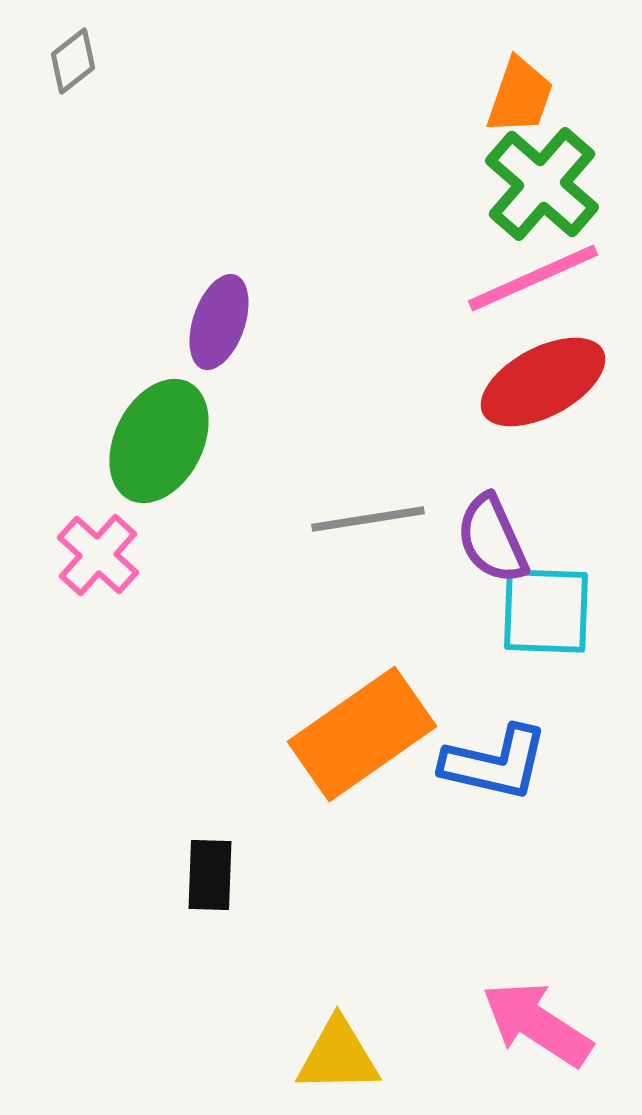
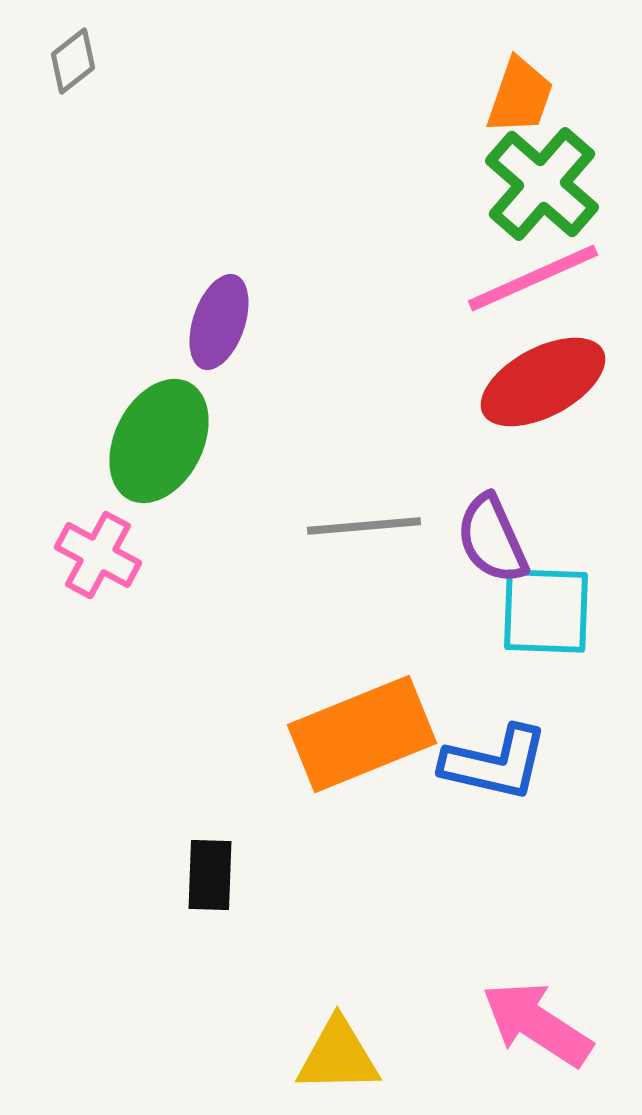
gray line: moved 4 px left, 7 px down; rotated 4 degrees clockwise
pink cross: rotated 14 degrees counterclockwise
orange rectangle: rotated 13 degrees clockwise
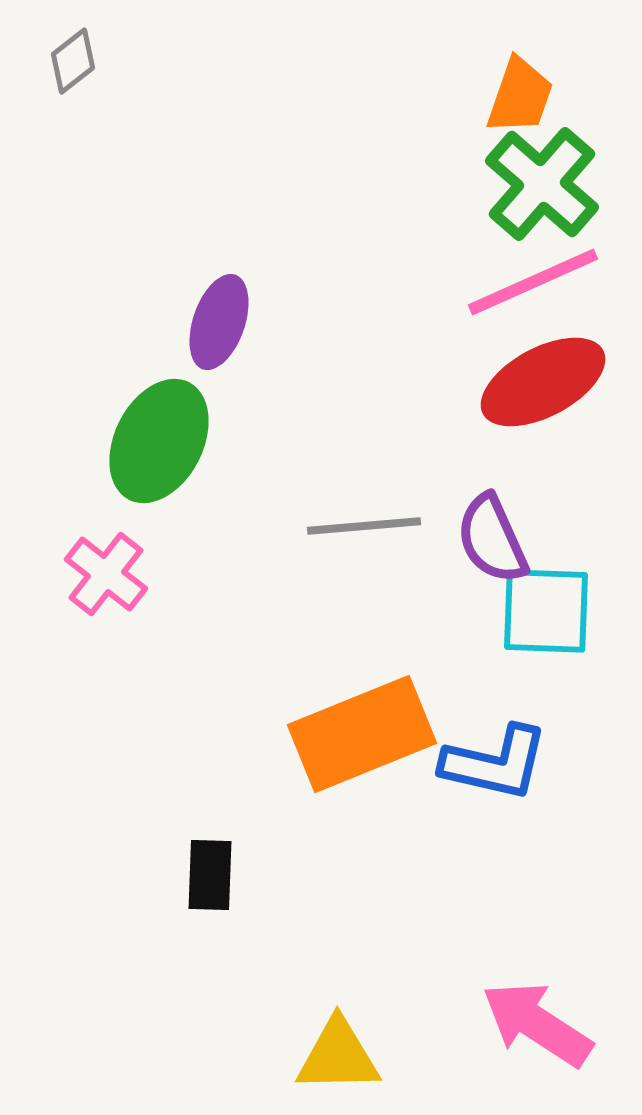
pink line: moved 4 px down
pink cross: moved 8 px right, 19 px down; rotated 10 degrees clockwise
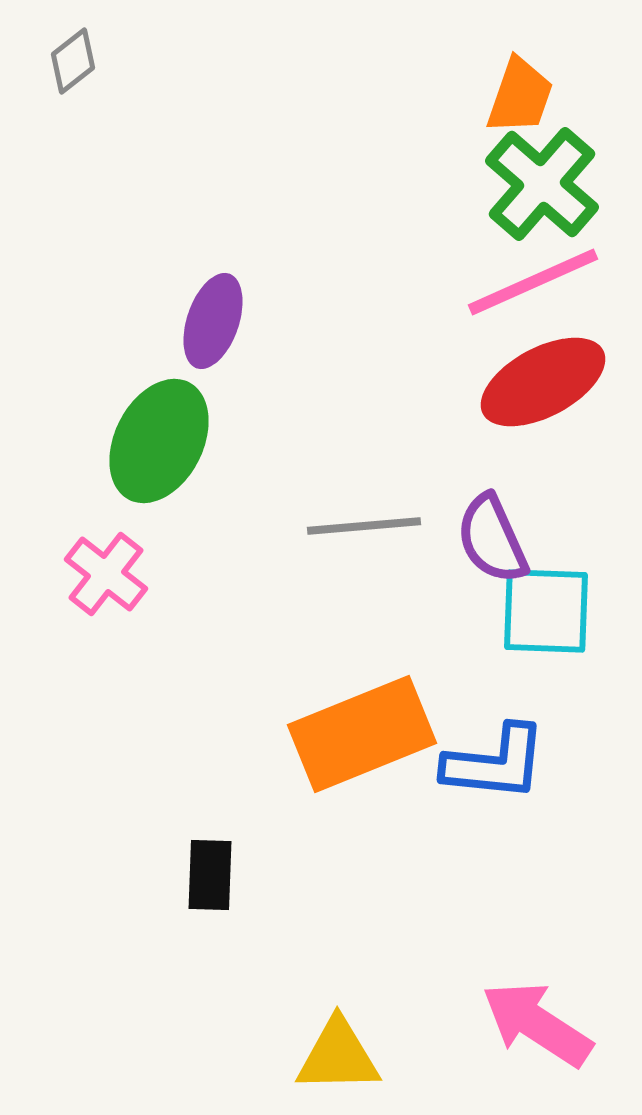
purple ellipse: moved 6 px left, 1 px up
blue L-shape: rotated 7 degrees counterclockwise
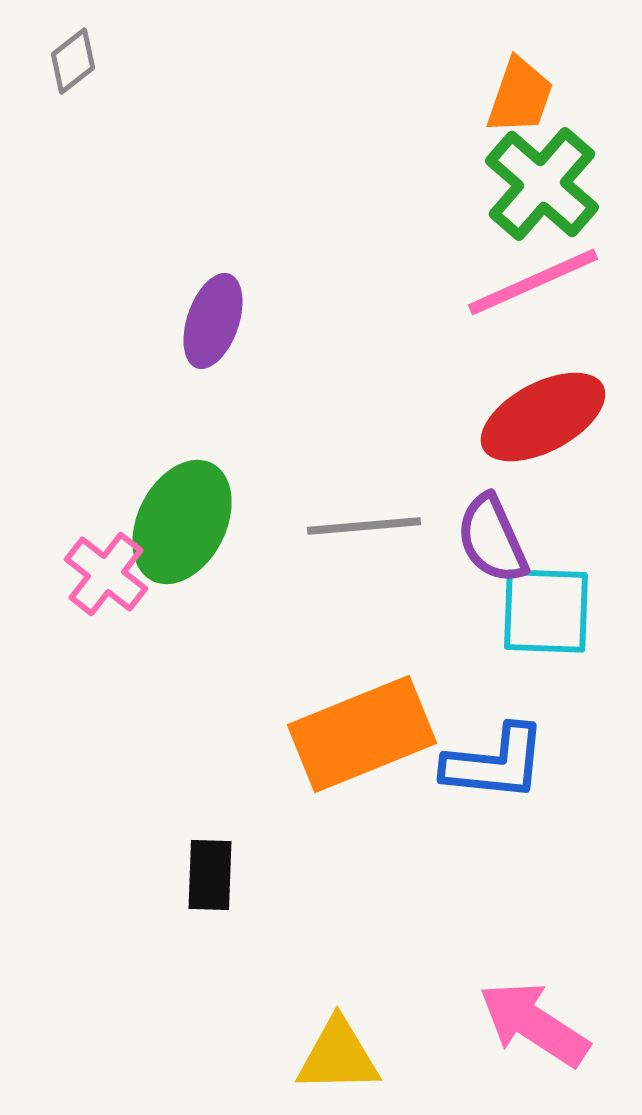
red ellipse: moved 35 px down
green ellipse: moved 23 px right, 81 px down
pink arrow: moved 3 px left
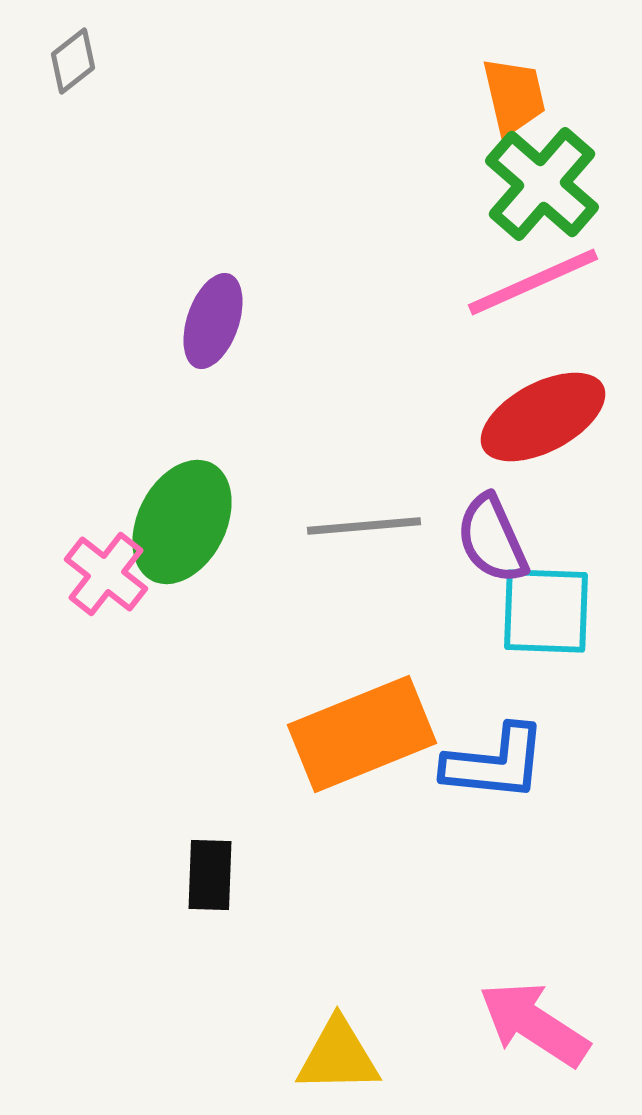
orange trapezoid: moved 6 px left; rotated 32 degrees counterclockwise
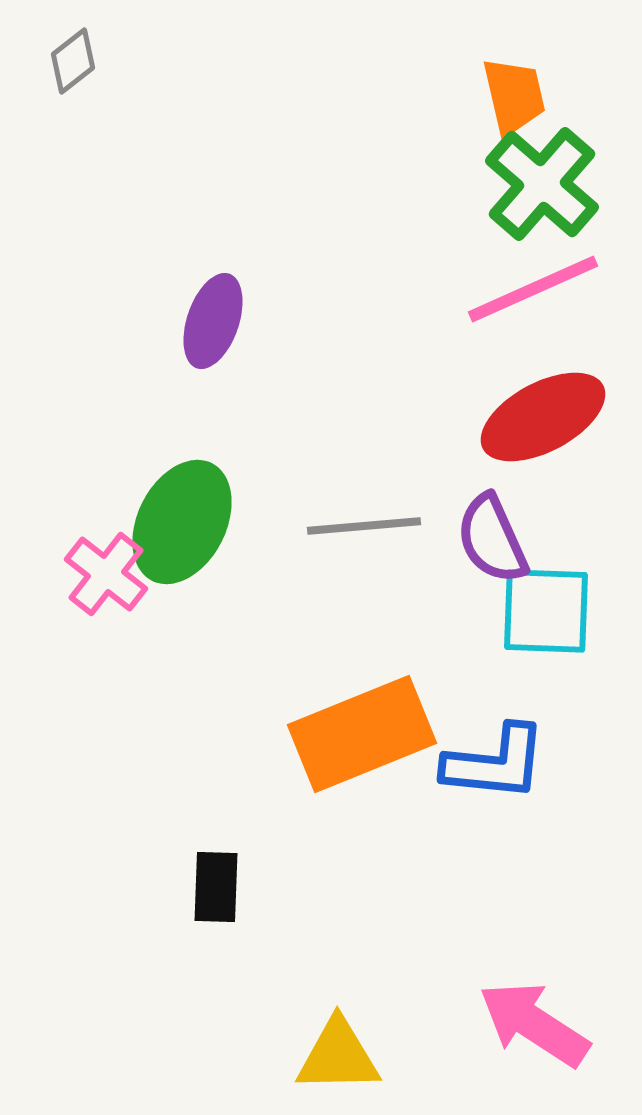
pink line: moved 7 px down
black rectangle: moved 6 px right, 12 px down
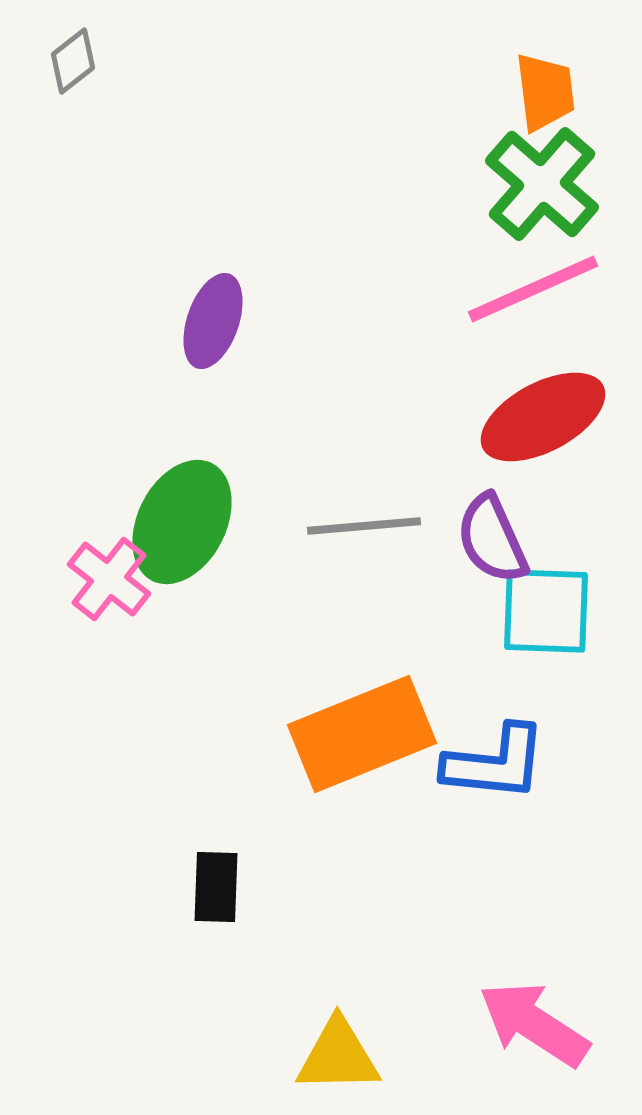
orange trapezoid: moved 31 px right, 4 px up; rotated 6 degrees clockwise
pink cross: moved 3 px right, 5 px down
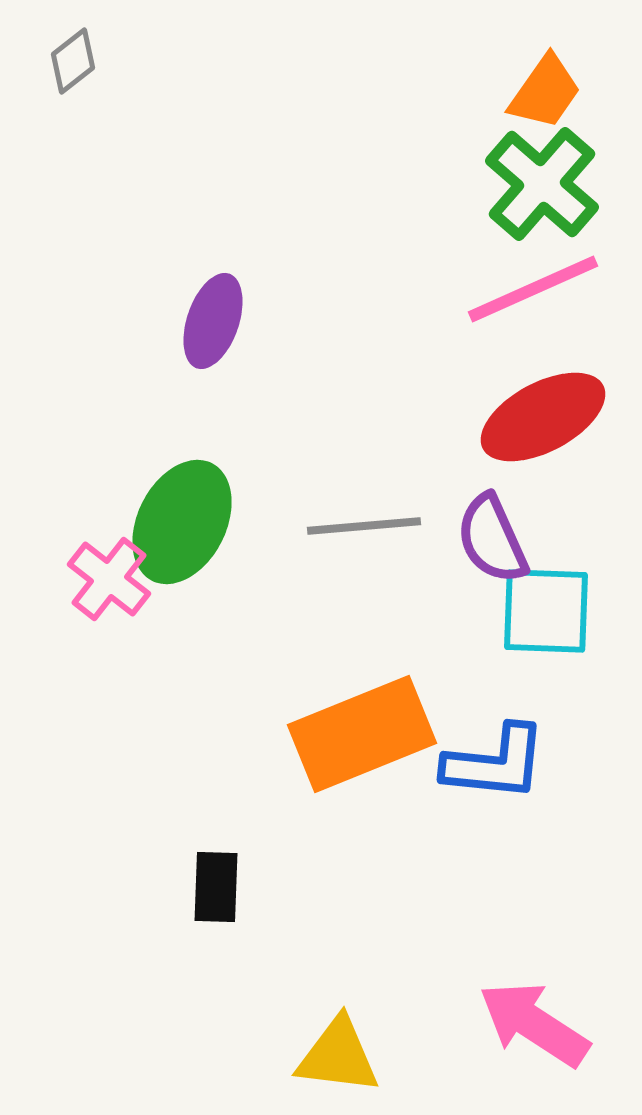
orange trapezoid: rotated 42 degrees clockwise
yellow triangle: rotated 8 degrees clockwise
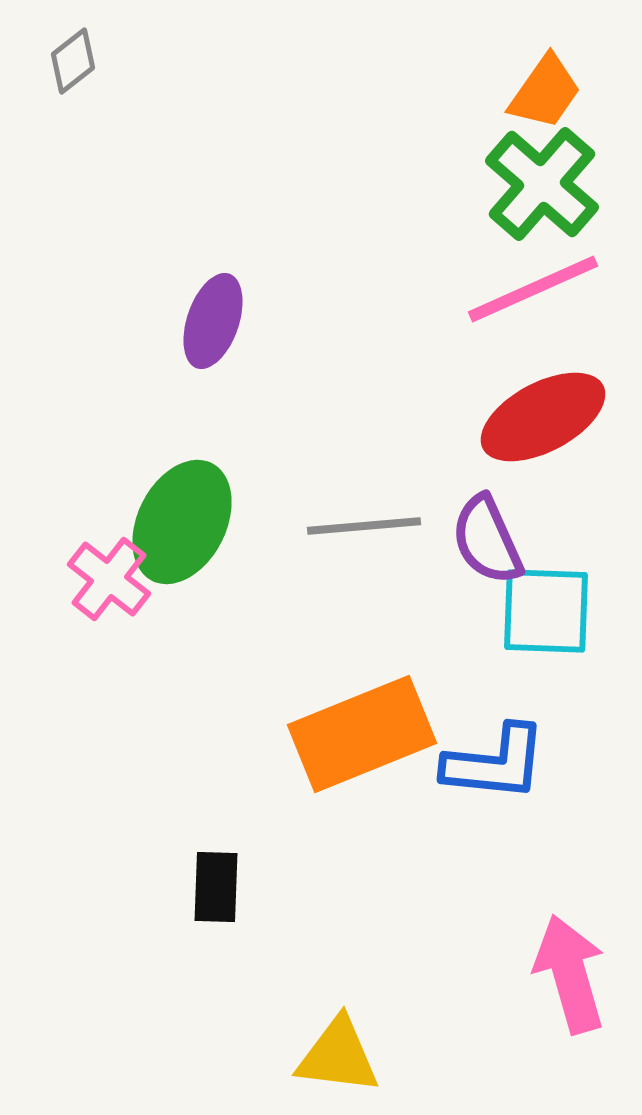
purple semicircle: moved 5 px left, 1 px down
pink arrow: moved 36 px right, 50 px up; rotated 41 degrees clockwise
